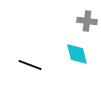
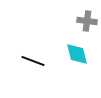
black line: moved 3 px right, 4 px up
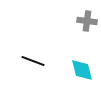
cyan diamond: moved 5 px right, 16 px down
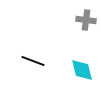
gray cross: moved 1 px left, 1 px up
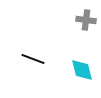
black line: moved 2 px up
